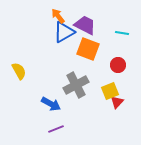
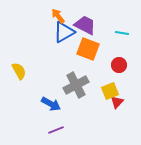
red circle: moved 1 px right
purple line: moved 1 px down
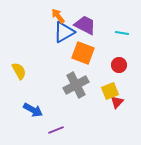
orange square: moved 5 px left, 4 px down
blue arrow: moved 18 px left, 6 px down
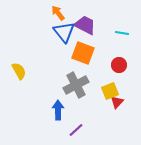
orange arrow: moved 3 px up
blue triangle: rotated 40 degrees counterclockwise
blue arrow: moved 25 px right; rotated 120 degrees counterclockwise
purple line: moved 20 px right; rotated 21 degrees counterclockwise
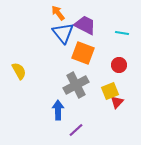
blue triangle: moved 1 px left, 1 px down
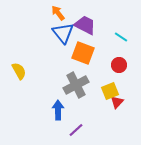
cyan line: moved 1 px left, 4 px down; rotated 24 degrees clockwise
